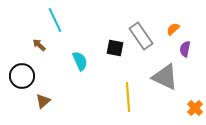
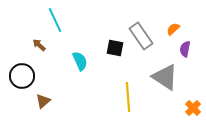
gray triangle: rotated 8 degrees clockwise
orange cross: moved 2 px left
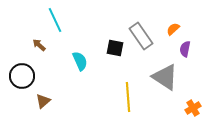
orange cross: rotated 14 degrees clockwise
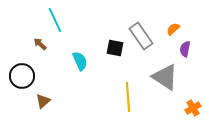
brown arrow: moved 1 px right, 1 px up
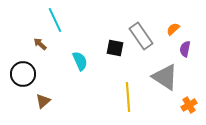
black circle: moved 1 px right, 2 px up
orange cross: moved 4 px left, 3 px up
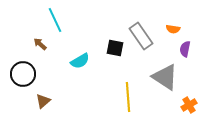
orange semicircle: rotated 128 degrees counterclockwise
cyan semicircle: rotated 84 degrees clockwise
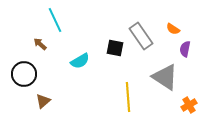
orange semicircle: rotated 24 degrees clockwise
black circle: moved 1 px right
